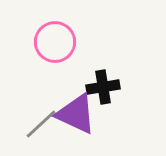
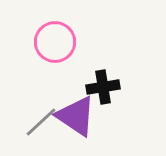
purple triangle: moved 2 px down; rotated 9 degrees clockwise
gray line: moved 2 px up
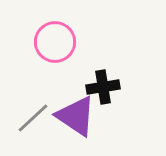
gray line: moved 8 px left, 4 px up
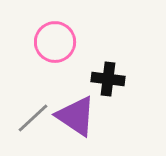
black cross: moved 5 px right, 8 px up; rotated 16 degrees clockwise
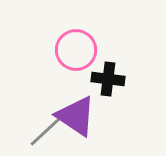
pink circle: moved 21 px right, 8 px down
gray line: moved 12 px right, 14 px down
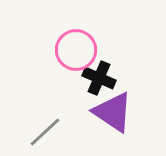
black cross: moved 9 px left, 1 px up; rotated 16 degrees clockwise
purple triangle: moved 37 px right, 4 px up
